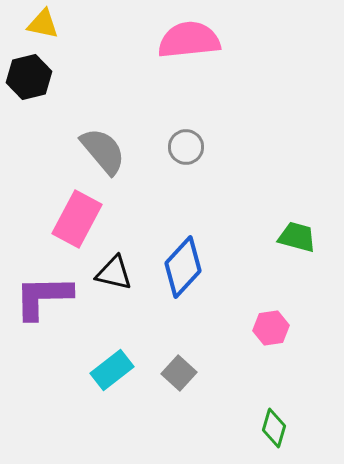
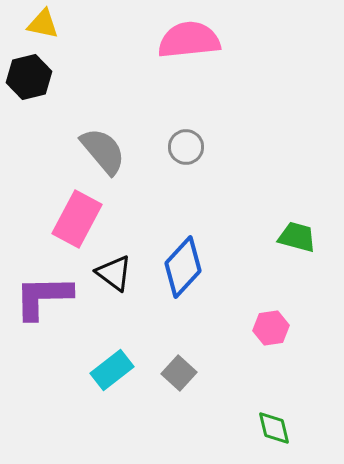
black triangle: rotated 24 degrees clockwise
green diamond: rotated 30 degrees counterclockwise
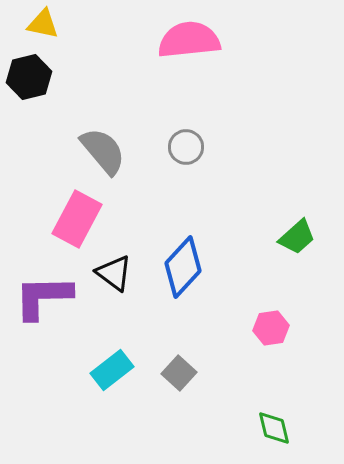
green trapezoid: rotated 123 degrees clockwise
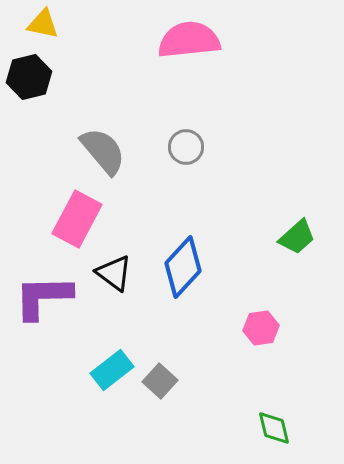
pink hexagon: moved 10 px left
gray square: moved 19 px left, 8 px down
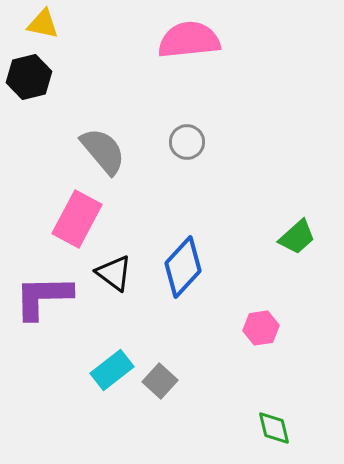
gray circle: moved 1 px right, 5 px up
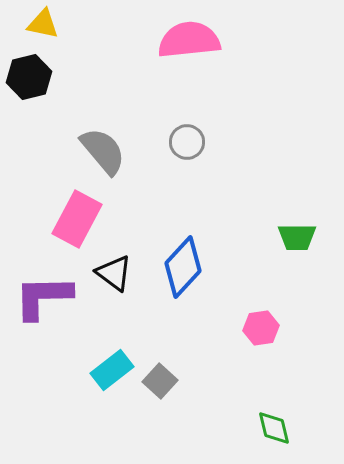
green trapezoid: rotated 42 degrees clockwise
